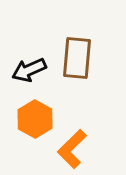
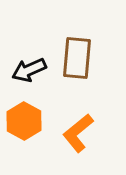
orange hexagon: moved 11 px left, 2 px down
orange L-shape: moved 6 px right, 16 px up; rotated 6 degrees clockwise
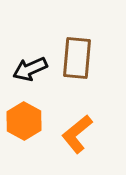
black arrow: moved 1 px right, 1 px up
orange L-shape: moved 1 px left, 1 px down
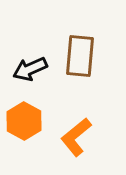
brown rectangle: moved 3 px right, 2 px up
orange L-shape: moved 1 px left, 3 px down
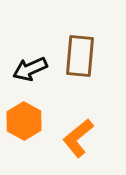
orange L-shape: moved 2 px right, 1 px down
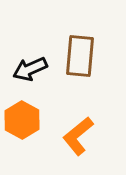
orange hexagon: moved 2 px left, 1 px up
orange L-shape: moved 2 px up
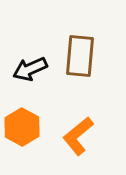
orange hexagon: moved 7 px down
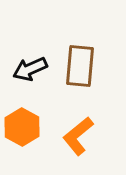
brown rectangle: moved 10 px down
